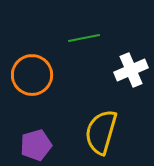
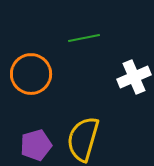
white cross: moved 3 px right, 7 px down
orange circle: moved 1 px left, 1 px up
yellow semicircle: moved 18 px left, 7 px down
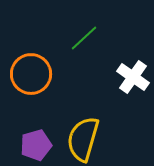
green line: rotated 32 degrees counterclockwise
white cross: moved 1 px left; rotated 32 degrees counterclockwise
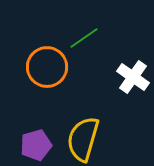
green line: rotated 8 degrees clockwise
orange circle: moved 16 px right, 7 px up
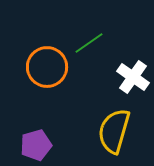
green line: moved 5 px right, 5 px down
yellow semicircle: moved 31 px right, 8 px up
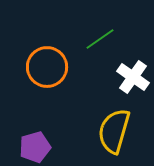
green line: moved 11 px right, 4 px up
purple pentagon: moved 1 px left, 2 px down
